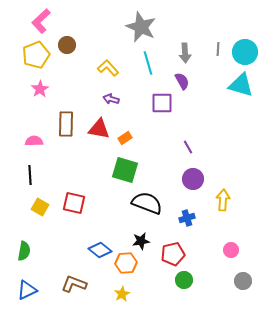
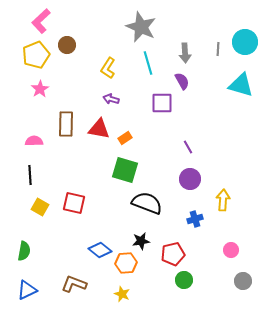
cyan circle: moved 10 px up
yellow L-shape: rotated 105 degrees counterclockwise
purple circle: moved 3 px left
blue cross: moved 8 px right, 1 px down
yellow star: rotated 21 degrees counterclockwise
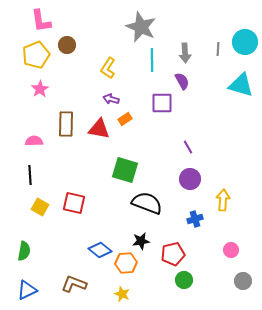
pink L-shape: rotated 55 degrees counterclockwise
cyan line: moved 4 px right, 3 px up; rotated 15 degrees clockwise
orange rectangle: moved 19 px up
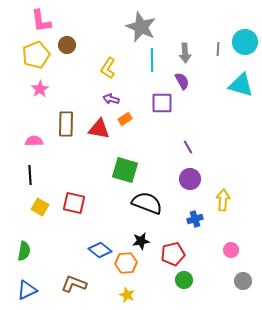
yellow star: moved 5 px right, 1 px down
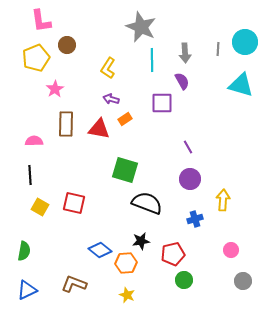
yellow pentagon: moved 3 px down
pink star: moved 15 px right
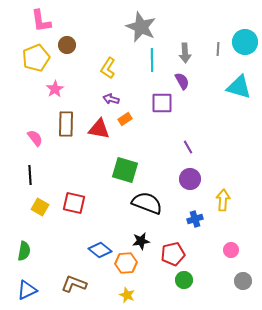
cyan triangle: moved 2 px left, 2 px down
pink semicircle: moved 1 px right, 3 px up; rotated 54 degrees clockwise
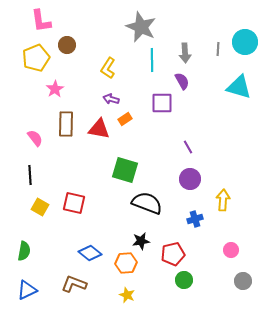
blue diamond: moved 10 px left, 3 px down
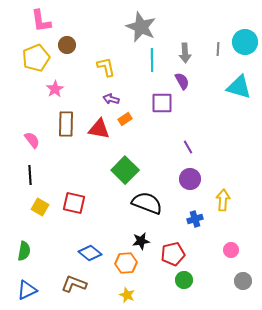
yellow L-shape: moved 2 px left, 1 px up; rotated 135 degrees clockwise
pink semicircle: moved 3 px left, 2 px down
green square: rotated 28 degrees clockwise
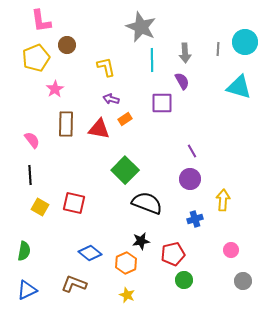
purple line: moved 4 px right, 4 px down
orange hexagon: rotated 20 degrees counterclockwise
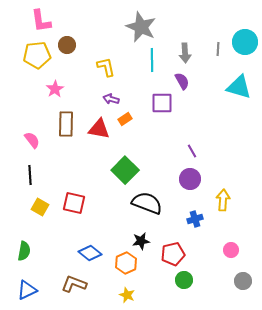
yellow pentagon: moved 1 px right, 3 px up; rotated 16 degrees clockwise
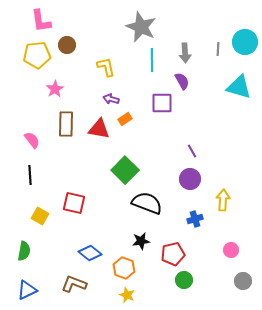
yellow square: moved 9 px down
orange hexagon: moved 2 px left, 5 px down; rotated 15 degrees counterclockwise
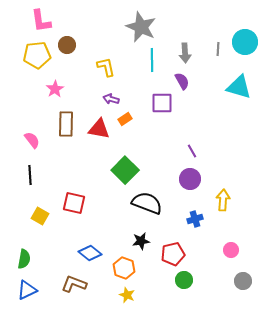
green semicircle: moved 8 px down
